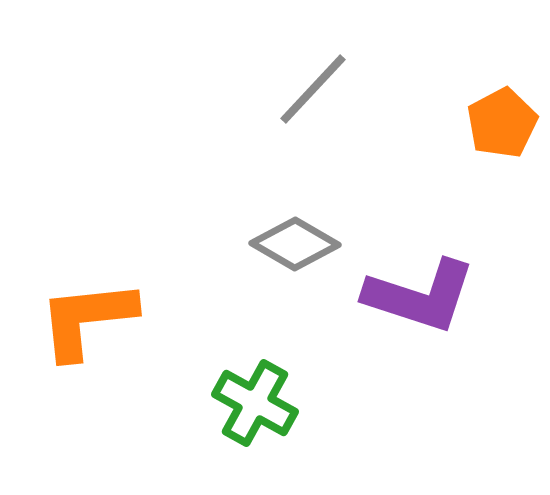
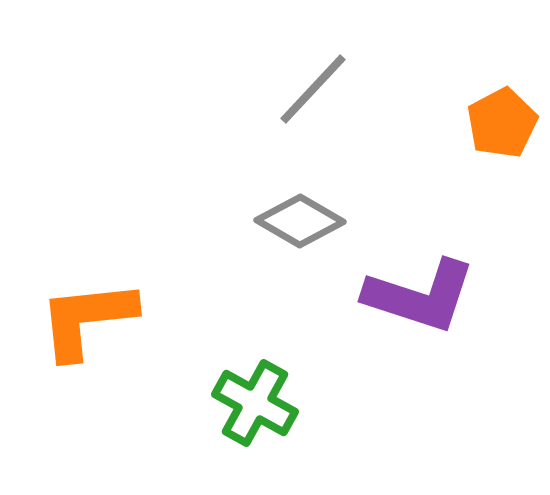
gray diamond: moved 5 px right, 23 px up
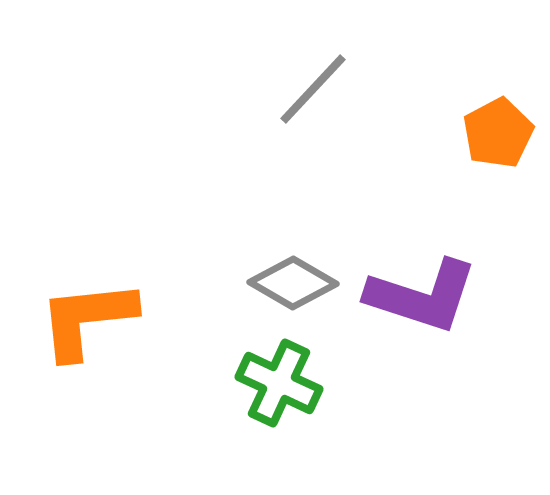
orange pentagon: moved 4 px left, 10 px down
gray diamond: moved 7 px left, 62 px down
purple L-shape: moved 2 px right
green cross: moved 24 px right, 20 px up; rotated 4 degrees counterclockwise
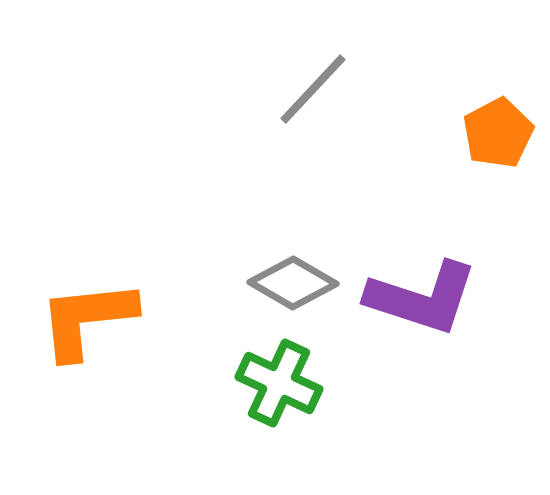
purple L-shape: moved 2 px down
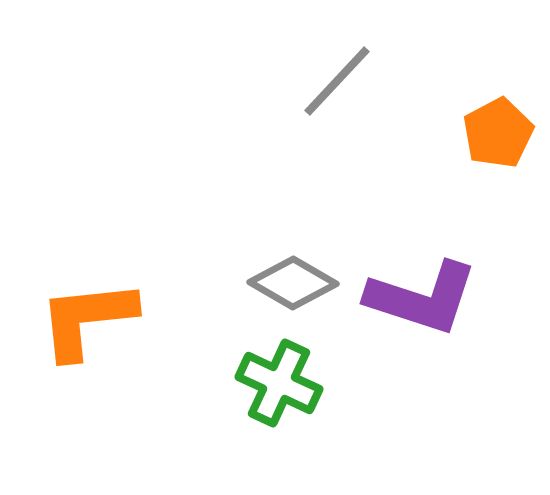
gray line: moved 24 px right, 8 px up
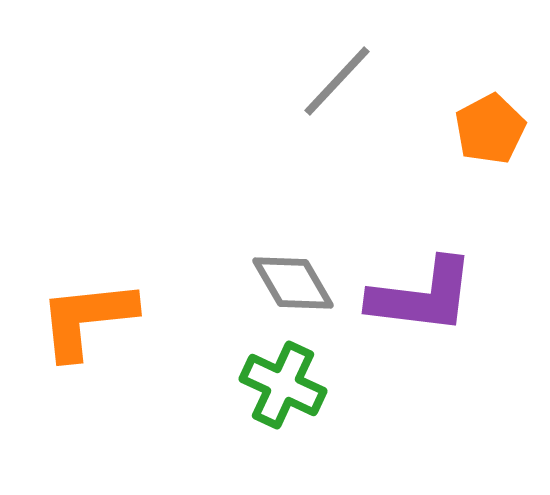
orange pentagon: moved 8 px left, 4 px up
gray diamond: rotated 30 degrees clockwise
purple L-shape: moved 2 px up; rotated 11 degrees counterclockwise
green cross: moved 4 px right, 2 px down
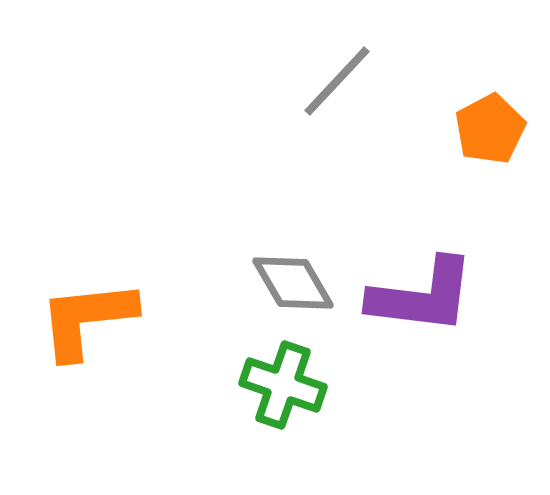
green cross: rotated 6 degrees counterclockwise
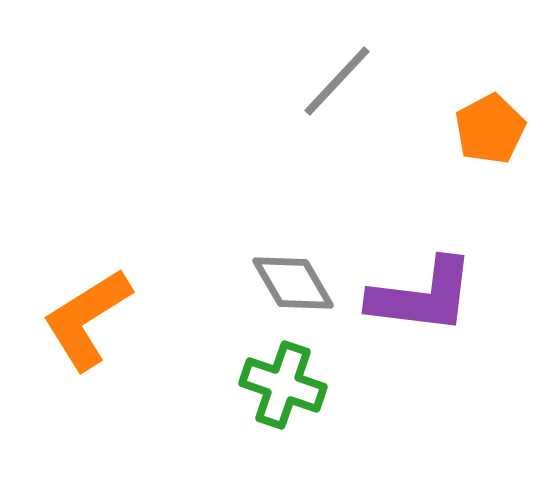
orange L-shape: rotated 26 degrees counterclockwise
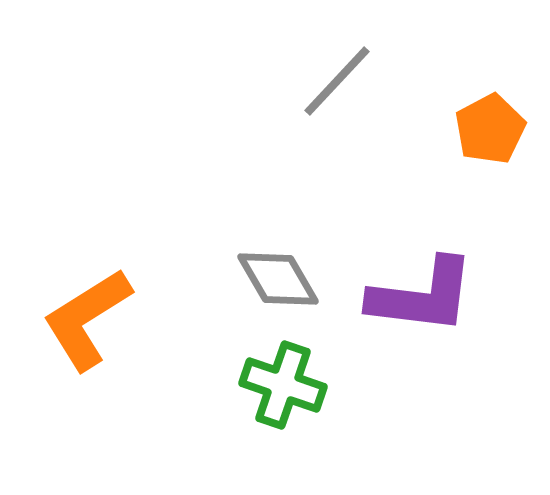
gray diamond: moved 15 px left, 4 px up
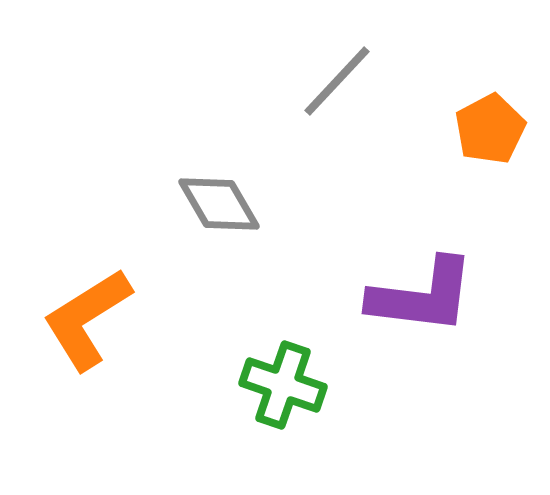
gray diamond: moved 59 px left, 75 px up
